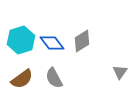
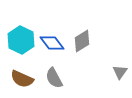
cyan hexagon: rotated 16 degrees counterclockwise
brown semicircle: rotated 60 degrees clockwise
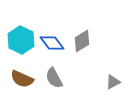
gray triangle: moved 7 px left, 10 px down; rotated 28 degrees clockwise
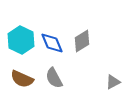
blue diamond: rotated 15 degrees clockwise
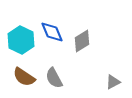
blue diamond: moved 11 px up
brown semicircle: moved 2 px right, 2 px up; rotated 10 degrees clockwise
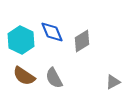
brown semicircle: moved 1 px up
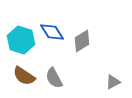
blue diamond: rotated 10 degrees counterclockwise
cyan hexagon: rotated 8 degrees counterclockwise
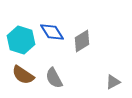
brown semicircle: moved 1 px left, 1 px up
